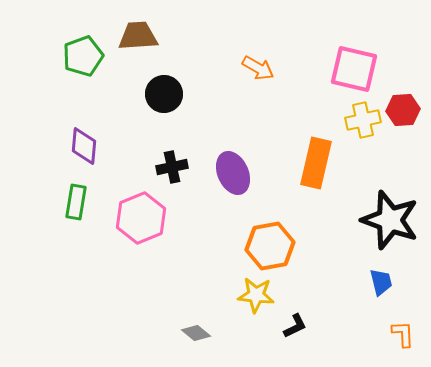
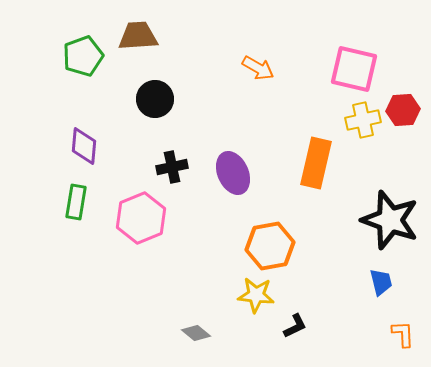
black circle: moved 9 px left, 5 px down
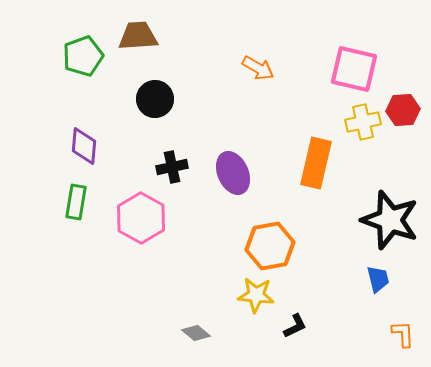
yellow cross: moved 2 px down
pink hexagon: rotated 9 degrees counterclockwise
blue trapezoid: moved 3 px left, 3 px up
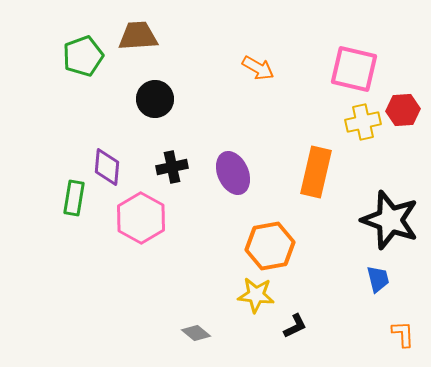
purple diamond: moved 23 px right, 21 px down
orange rectangle: moved 9 px down
green rectangle: moved 2 px left, 4 px up
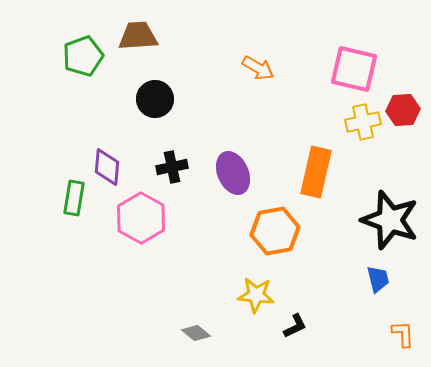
orange hexagon: moved 5 px right, 15 px up
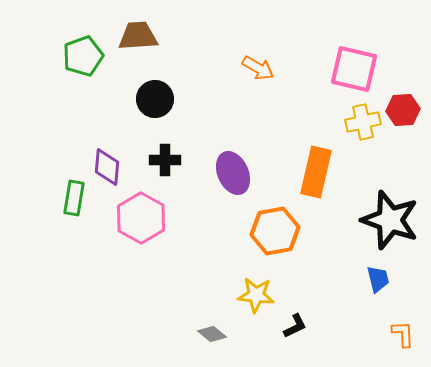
black cross: moved 7 px left, 7 px up; rotated 12 degrees clockwise
gray diamond: moved 16 px right, 1 px down
